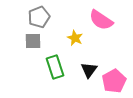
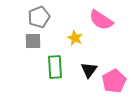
green rectangle: rotated 15 degrees clockwise
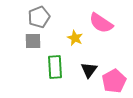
pink semicircle: moved 3 px down
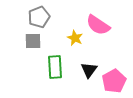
pink semicircle: moved 3 px left, 2 px down
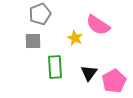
gray pentagon: moved 1 px right, 3 px up
black triangle: moved 3 px down
